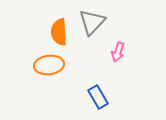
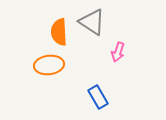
gray triangle: rotated 40 degrees counterclockwise
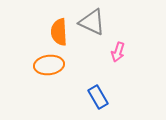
gray triangle: rotated 8 degrees counterclockwise
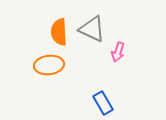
gray triangle: moved 7 px down
blue rectangle: moved 5 px right, 6 px down
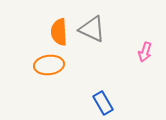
pink arrow: moved 27 px right
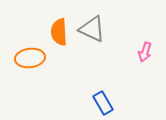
orange ellipse: moved 19 px left, 7 px up
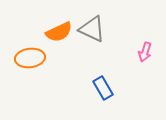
orange semicircle: rotated 112 degrees counterclockwise
blue rectangle: moved 15 px up
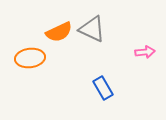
pink arrow: rotated 114 degrees counterclockwise
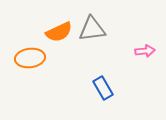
gray triangle: rotated 32 degrees counterclockwise
pink arrow: moved 1 px up
